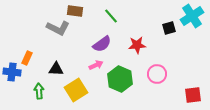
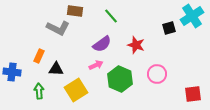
red star: moved 1 px left; rotated 24 degrees clockwise
orange rectangle: moved 12 px right, 2 px up
red square: moved 1 px up
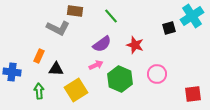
red star: moved 1 px left
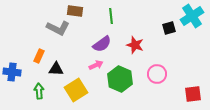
green line: rotated 35 degrees clockwise
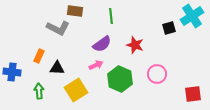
black triangle: moved 1 px right, 1 px up
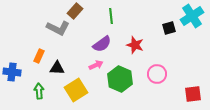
brown rectangle: rotated 56 degrees counterclockwise
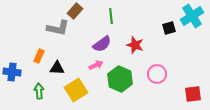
gray L-shape: rotated 15 degrees counterclockwise
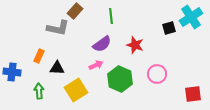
cyan cross: moved 1 px left, 1 px down
